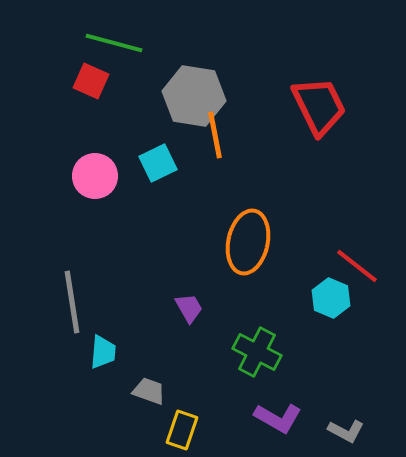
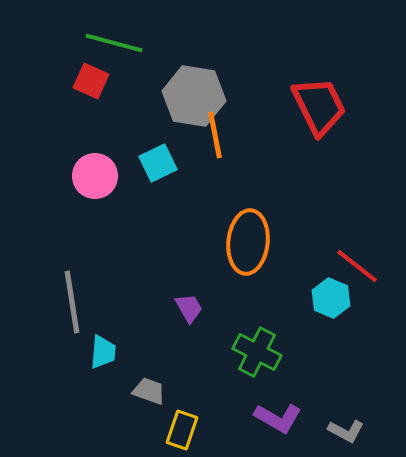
orange ellipse: rotated 6 degrees counterclockwise
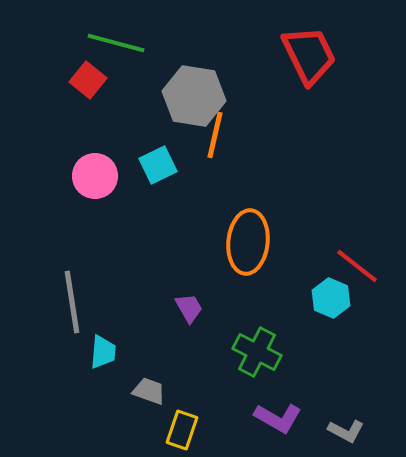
green line: moved 2 px right
red square: moved 3 px left, 1 px up; rotated 15 degrees clockwise
red trapezoid: moved 10 px left, 51 px up
orange line: rotated 24 degrees clockwise
cyan square: moved 2 px down
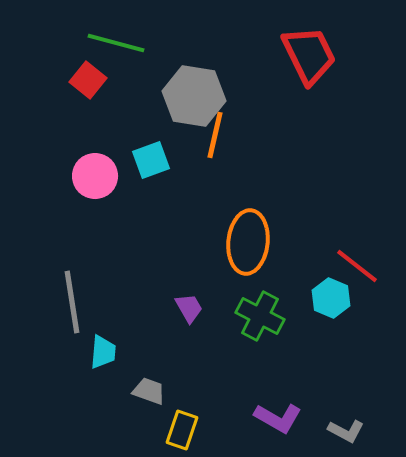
cyan square: moved 7 px left, 5 px up; rotated 6 degrees clockwise
green cross: moved 3 px right, 36 px up
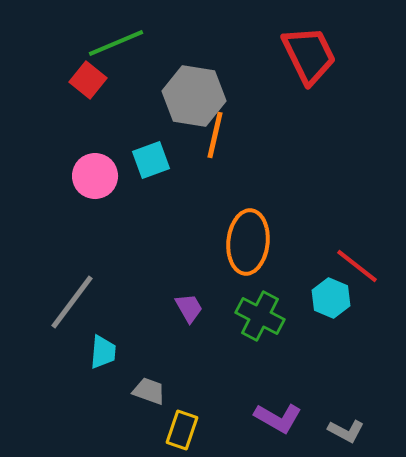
green line: rotated 38 degrees counterclockwise
gray line: rotated 46 degrees clockwise
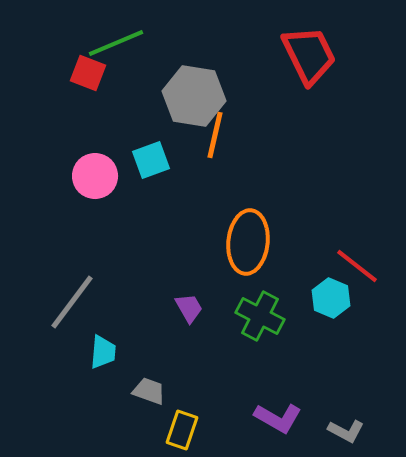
red square: moved 7 px up; rotated 18 degrees counterclockwise
